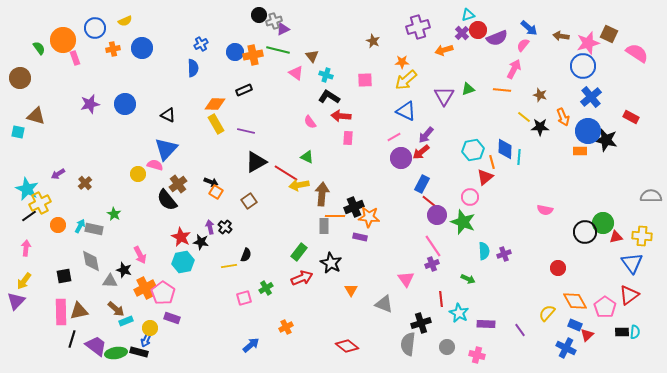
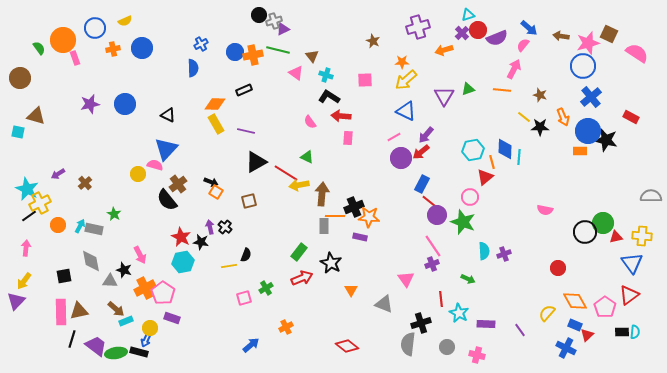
brown square at (249, 201): rotated 21 degrees clockwise
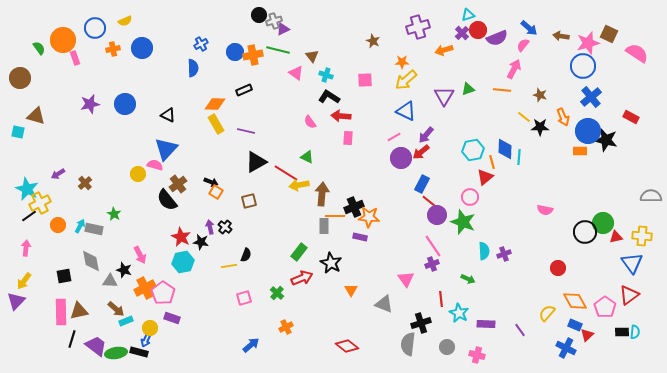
green cross at (266, 288): moved 11 px right, 5 px down; rotated 16 degrees counterclockwise
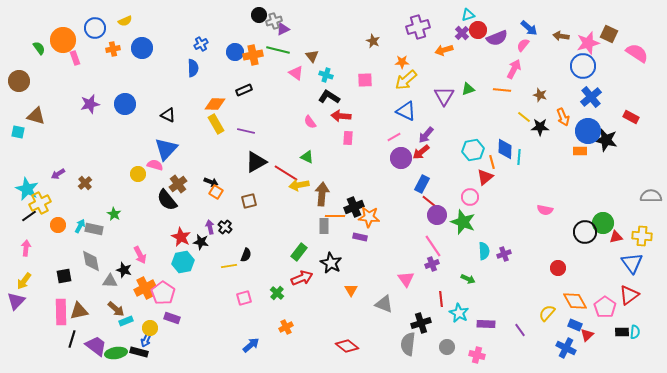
brown circle at (20, 78): moved 1 px left, 3 px down
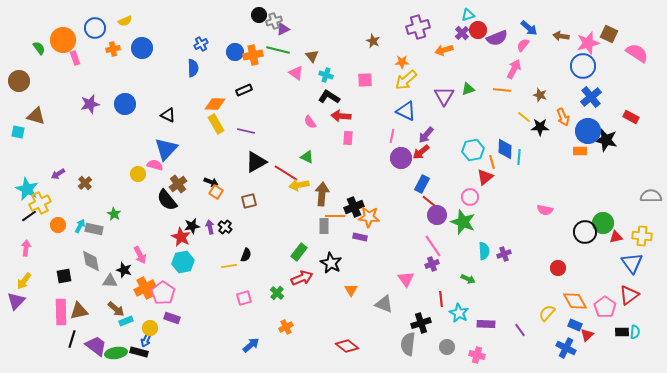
pink line at (394, 137): moved 2 px left, 1 px up; rotated 48 degrees counterclockwise
black star at (201, 242): moved 9 px left, 16 px up; rotated 21 degrees counterclockwise
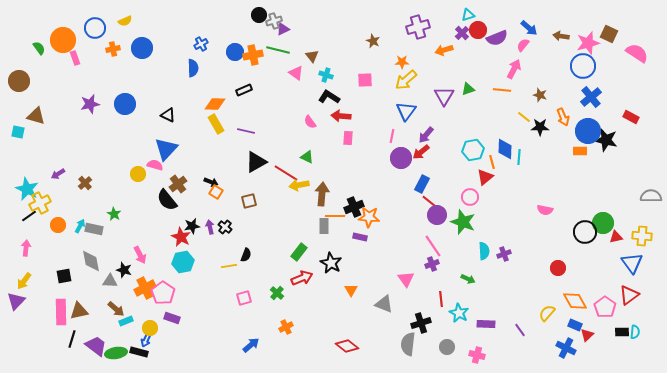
blue triangle at (406, 111): rotated 40 degrees clockwise
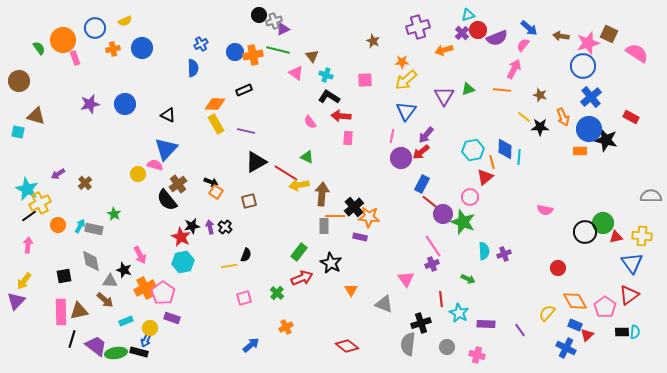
blue circle at (588, 131): moved 1 px right, 2 px up
black cross at (354, 207): rotated 18 degrees counterclockwise
purple circle at (437, 215): moved 6 px right, 1 px up
pink arrow at (26, 248): moved 2 px right, 3 px up
brown arrow at (116, 309): moved 11 px left, 9 px up
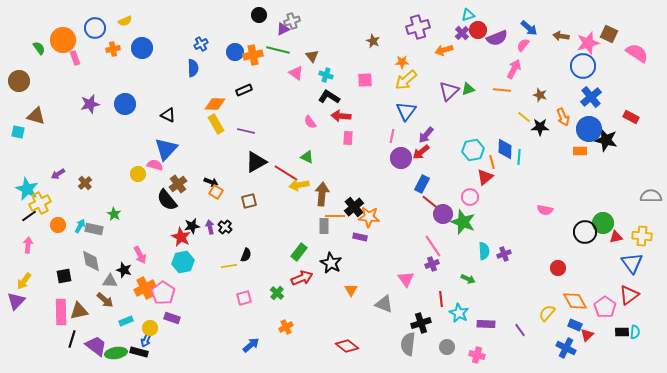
gray cross at (274, 21): moved 18 px right
purple triangle at (444, 96): moved 5 px right, 5 px up; rotated 15 degrees clockwise
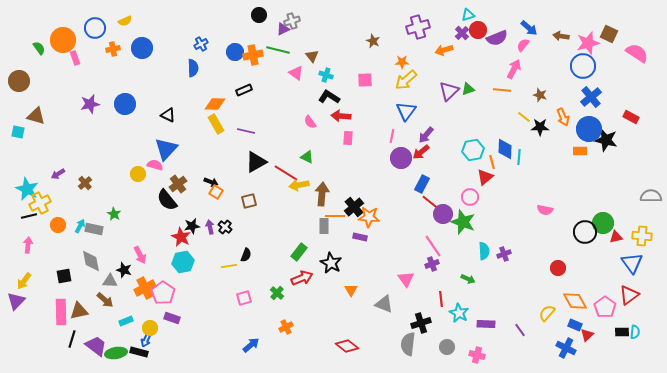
black line at (29, 216): rotated 21 degrees clockwise
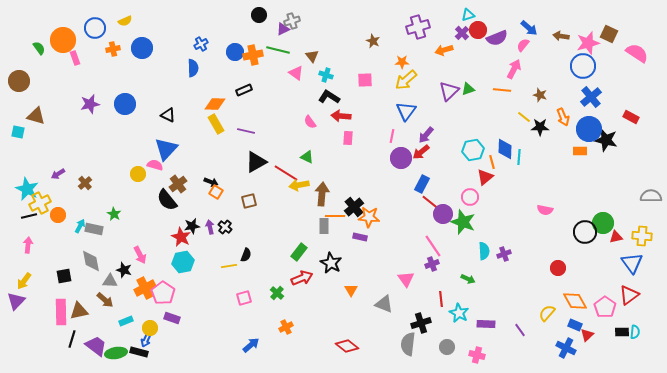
orange circle at (58, 225): moved 10 px up
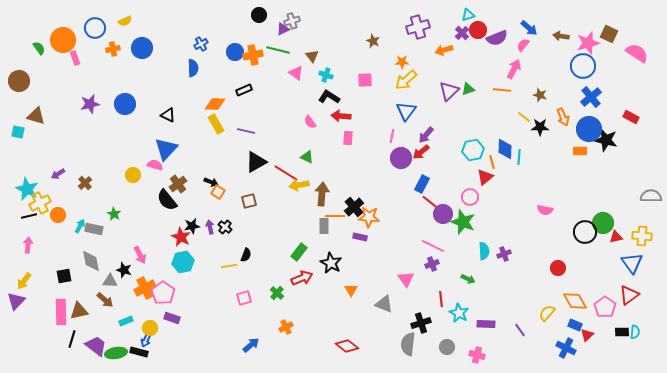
yellow circle at (138, 174): moved 5 px left, 1 px down
orange square at (216, 192): moved 2 px right
pink line at (433, 246): rotated 30 degrees counterclockwise
